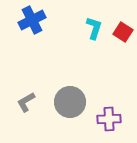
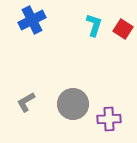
cyan L-shape: moved 3 px up
red square: moved 3 px up
gray circle: moved 3 px right, 2 px down
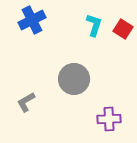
gray circle: moved 1 px right, 25 px up
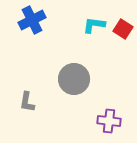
cyan L-shape: rotated 100 degrees counterclockwise
gray L-shape: moved 1 px right; rotated 50 degrees counterclockwise
purple cross: moved 2 px down; rotated 10 degrees clockwise
